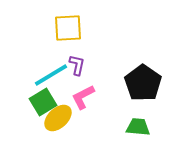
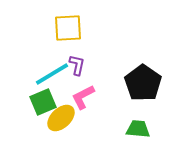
cyan line: moved 1 px right, 1 px up
green square: rotated 8 degrees clockwise
yellow ellipse: moved 3 px right
green trapezoid: moved 2 px down
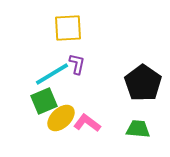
purple L-shape: moved 1 px up
pink L-shape: moved 4 px right, 26 px down; rotated 64 degrees clockwise
green square: moved 1 px right, 1 px up
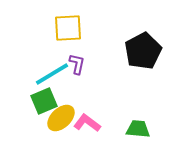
black pentagon: moved 32 px up; rotated 9 degrees clockwise
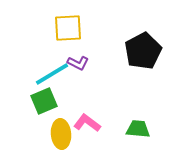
purple L-shape: moved 1 px right, 1 px up; rotated 105 degrees clockwise
yellow ellipse: moved 16 px down; rotated 52 degrees counterclockwise
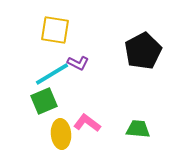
yellow square: moved 13 px left, 2 px down; rotated 12 degrees clockwise
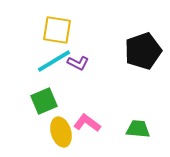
yellow square: moved 2 px right
black pentagon: rotated 9 degrees clockwise
cyan line: moved 2 px right, 13 px up
yellow ellipse: moved 2 px up; rotated 12 degrees counterclockwise
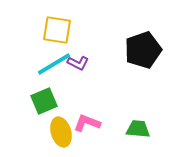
black pentagon: moved 1 px up
cyan line: moved 3 px down
pink L-shape: rotated 16 degrees counterclockwise
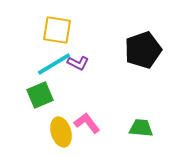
green square: moved 4 px left, 6 px up
pink L-shape: rotated 32 degrees clockwise
green trapezoid: moved 3 px right, 1 px up
